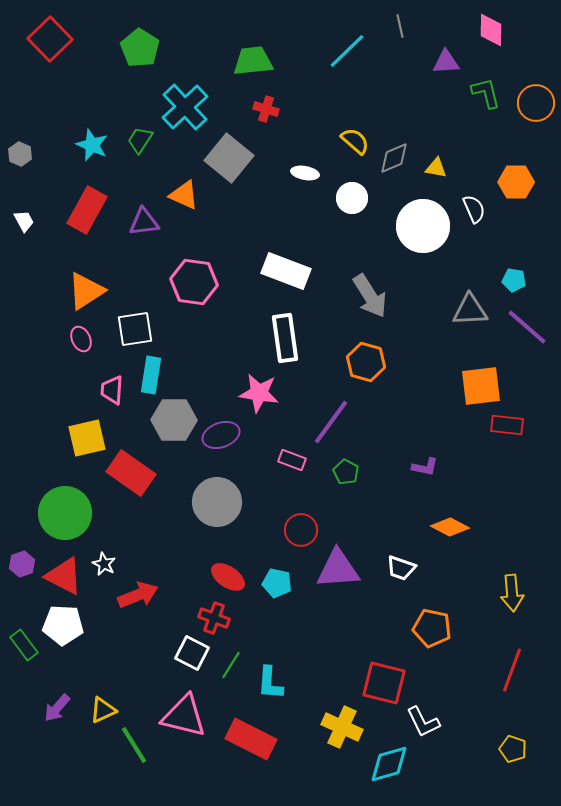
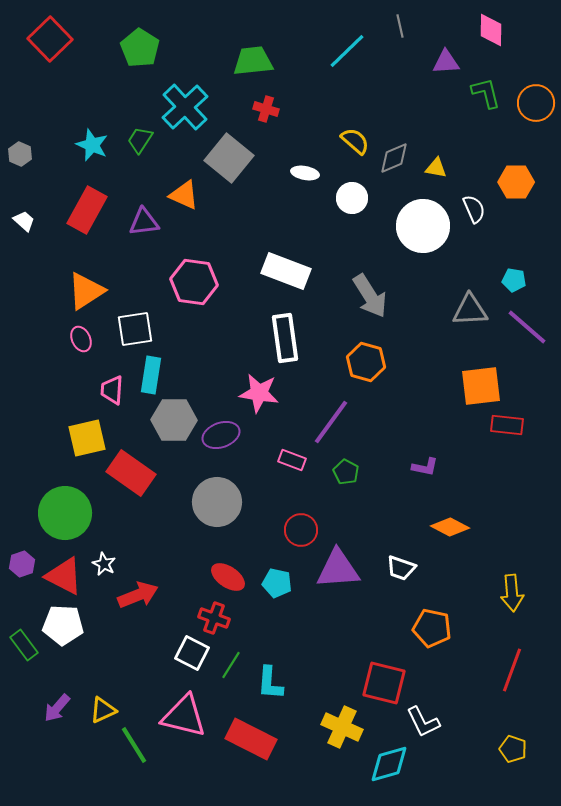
white trapezoid at (24, 221): rotated 20 degrees counterclockwise
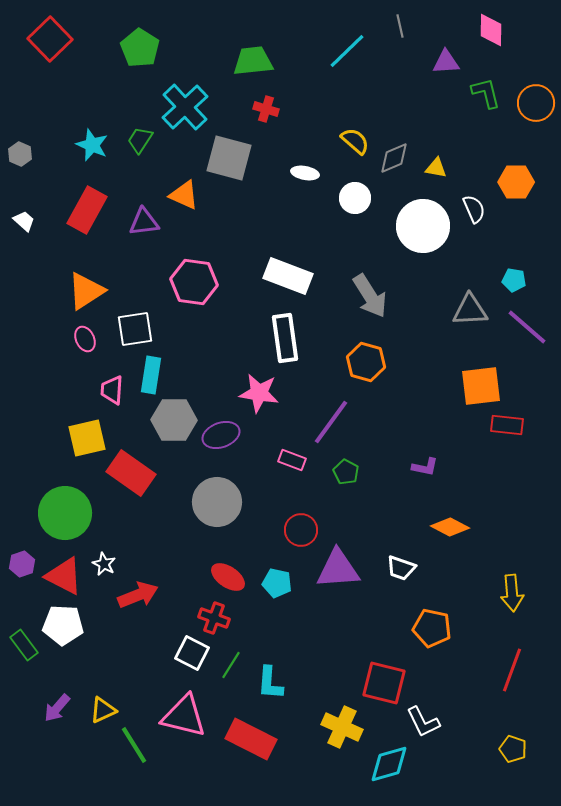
gray square at (229, 158): rotated 24 degrees counterclockwise
white circle at (352, 198): moved 3 px right
white rectangle at (286, 271): moved 2 px right, 5 px down
pink ellipse at (81, 339): moved 4 px right
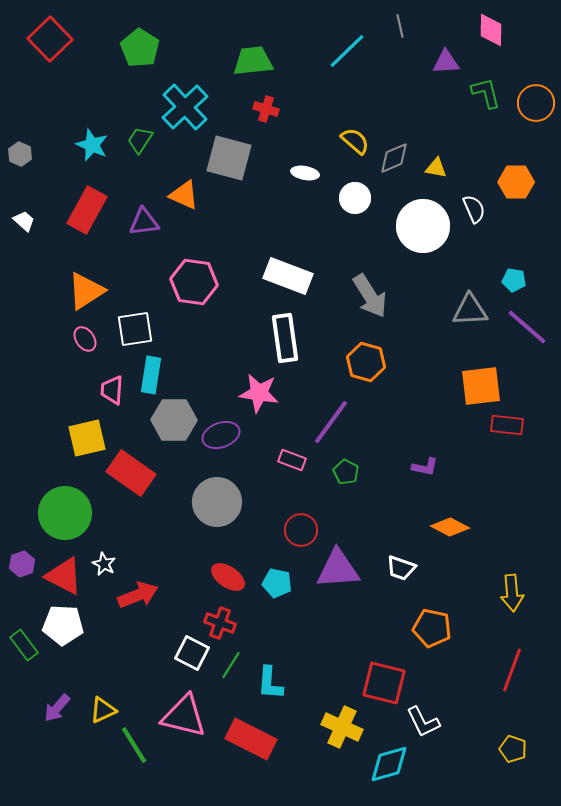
pink ellipse at (85, 339): rotated 10 degrees counterclockwise
red cross at (214, 618): moved 6 px right, 5 px down
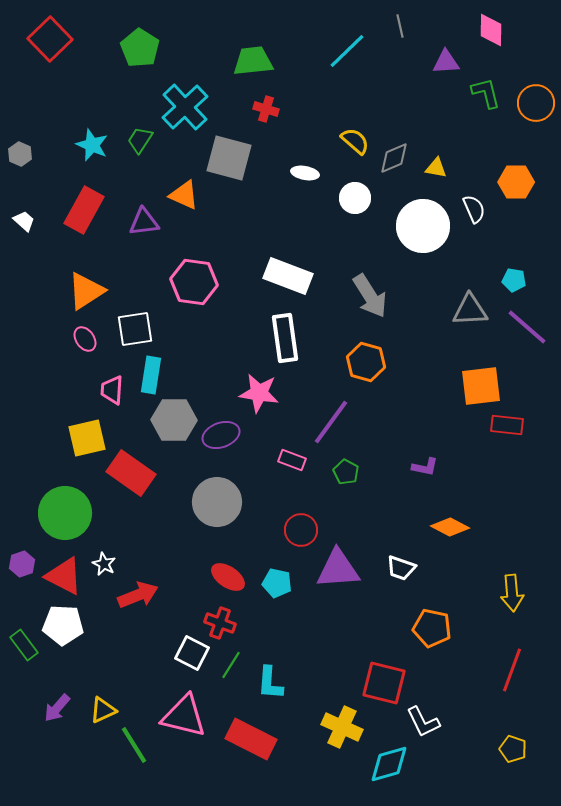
red rectangle at (87, 210): moved 3 px left
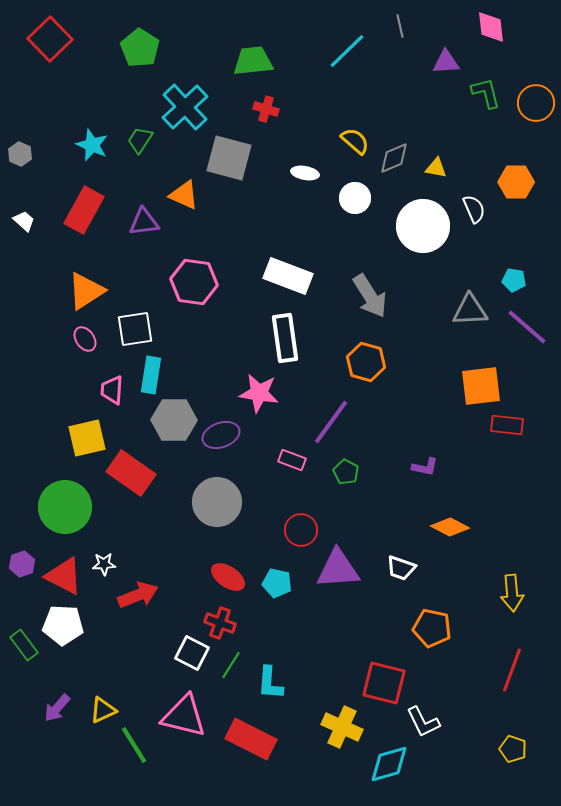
pink diamond at (491, 30): moved 3 px up; rotated 8 degrees counterclockwise
green circle at (65, 513): moved 6 px up
white star at (104, 564): rotated 30 degrees counterclockwise
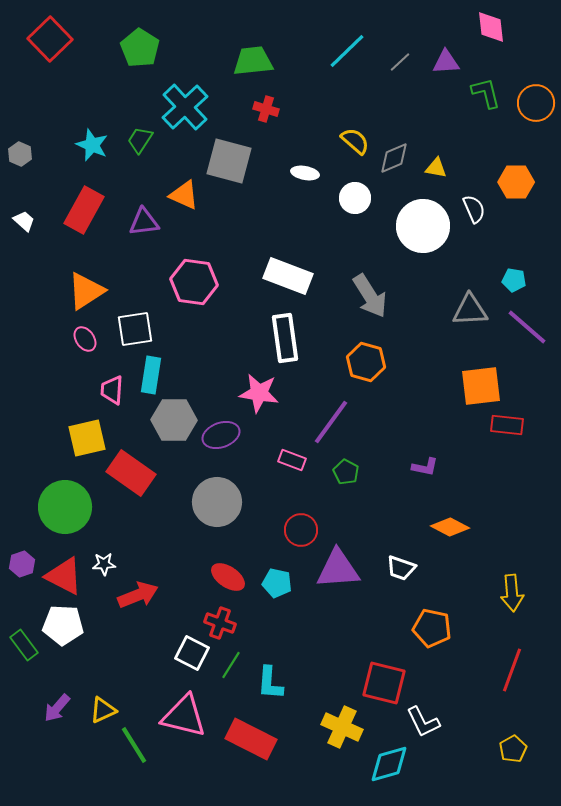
gray line at (400, 26): moved 36 px down; rotated 60 degrees clockwise
gray square at (229, 158): moved 3 px down
yellow pentagon at (513, 749): rotated 24 degrees clockwise
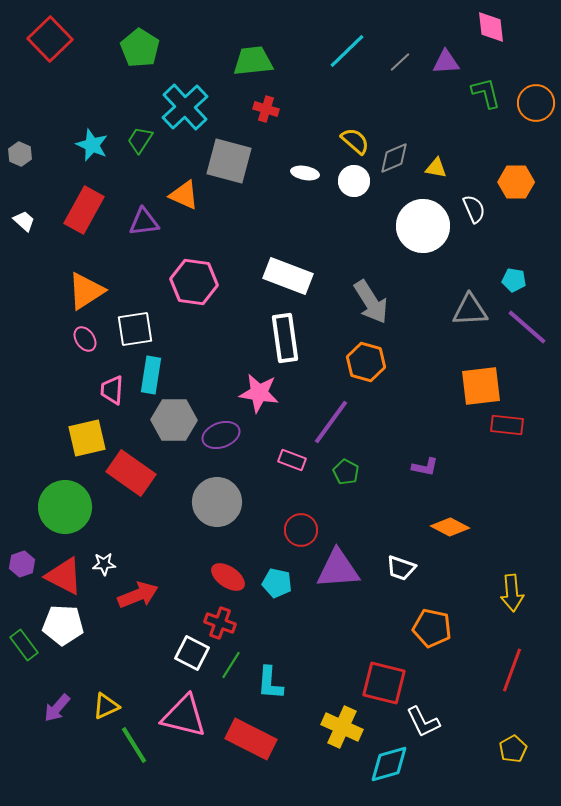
white circle at (355, 198): moved 1 px left, 17 px up
gray arrow at (370, 296): moved 1 px right, 6 px down
yellow triangle at (103, 710): moved 3 px right, 4 px up
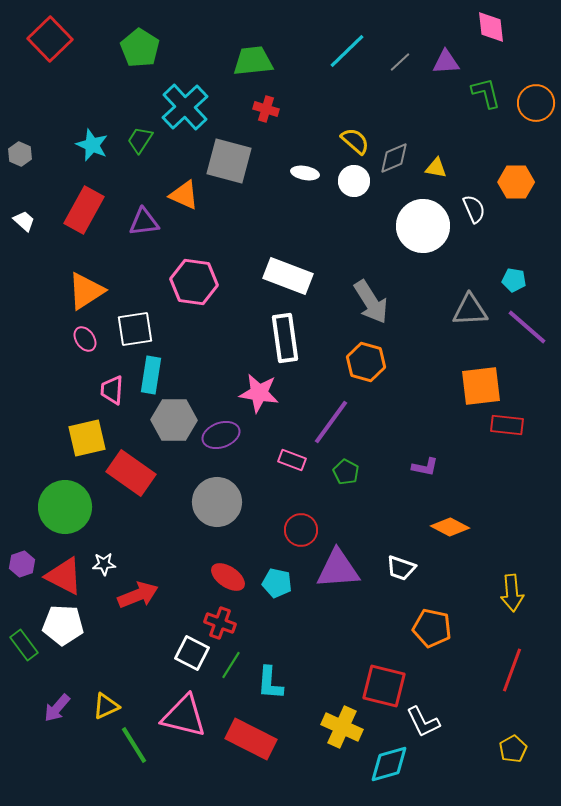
red square at (384, 683): moved 3 px down
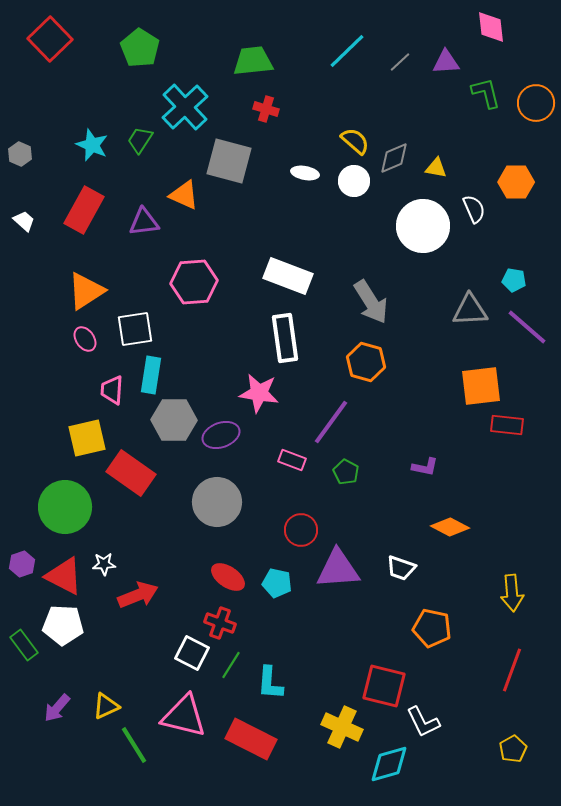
pink hexagon at (194, 282): rotated 12 degrees counterclockwise
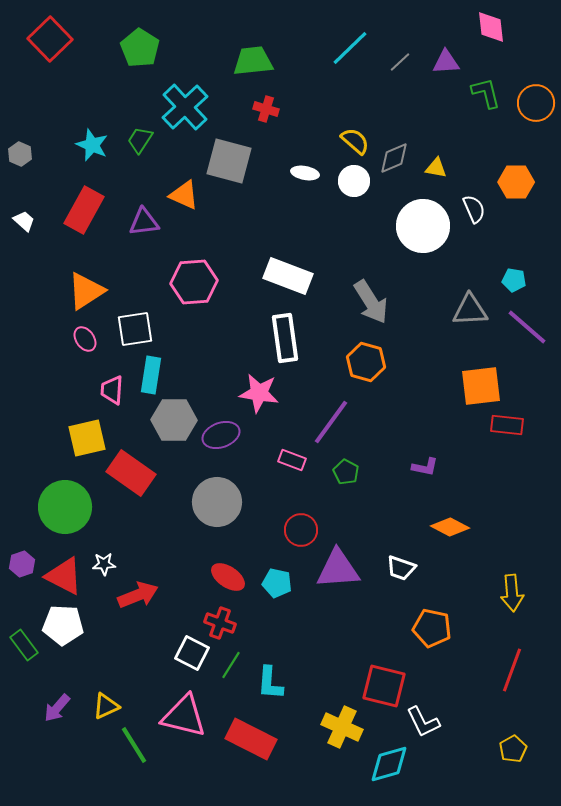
cyan line at (347, 51): moved 3 px right, 3 px up
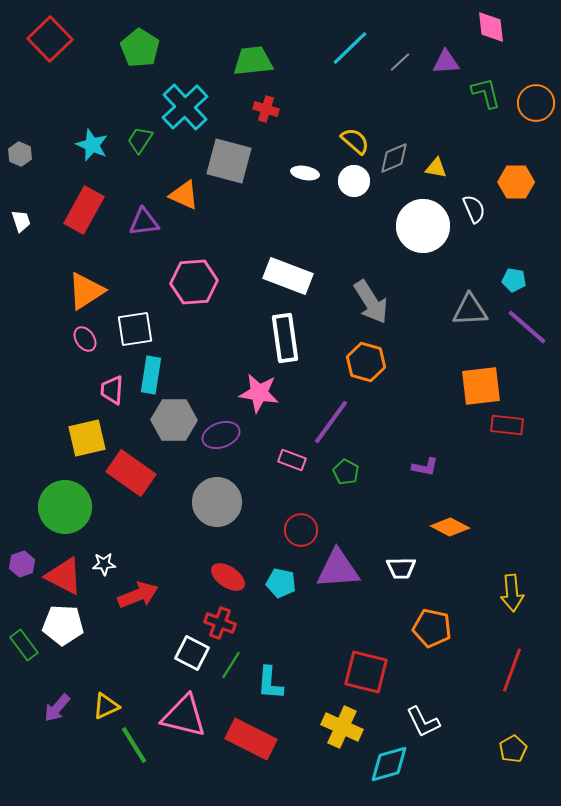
white trapezoid at (24, 221): moved 3 px left; rotated 30 degrees clockwise
white trapezoid at (401, 568): rotated 20 degrees counterclockwise
cyan pentagon at (277, 583): moved 4 px right
red square at (384, 686): moved 18 px left, 14 px up
